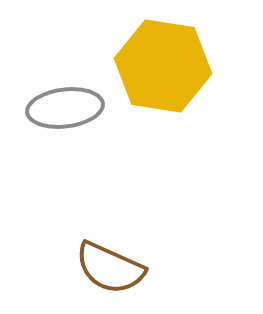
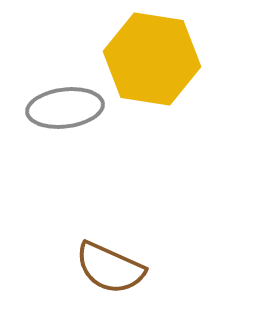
yellow hexagon: moved 11 px left, 7 px up
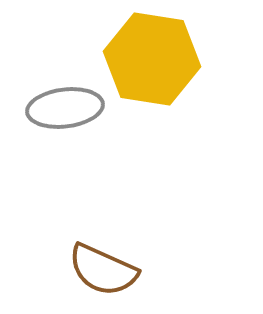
brown semicircle: moved 7 px left, 2 px down
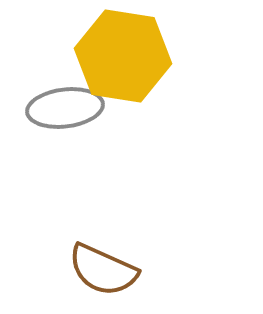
yellow hexagon: moved 29 px left, 3 px up
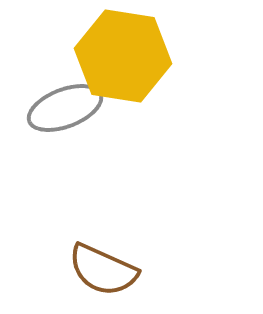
gray ellipse: rotated 14 degrees counterclockwise
